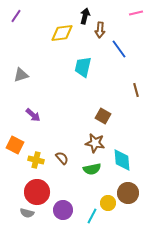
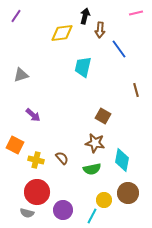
cyan diamond: rotated 15 degrees clockwise
yellow circle: moved 4 px left, 3 px up
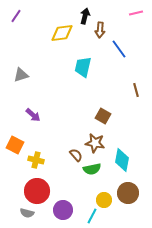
brown semicircle: moved 14 px right, 3 px up
red circle: moved 1 px up
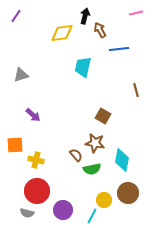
brown arrow: rotated 147 degrees clockwise
blue line: rotated 60 degrees counterclockwise
orange square: rotated 30 degrees counterclockwise
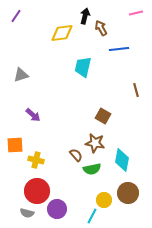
brown arrow: moved 1 px right, 2 px up
purple circle: moved 6 px left, 1 px up
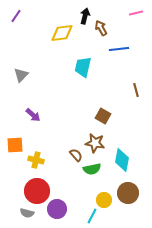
gray triangle: rotated 28 degrees counterclockwise
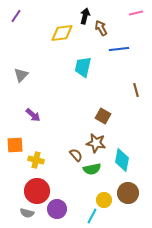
brown star: moved 1 px right
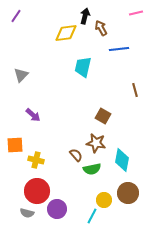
yellow diamond: moved 4 px right
brown line: moved 1 px left
